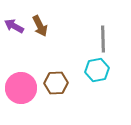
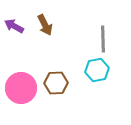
brown arrow: moved 5 px right, 1 px up
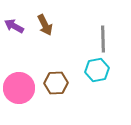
pink circle: moved 2 px left
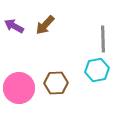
brown arrow: rotated 70 degrees clockwise
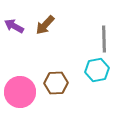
gray line: moved 1 px right
pink circle: moved 1 px right, 4 px down
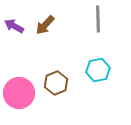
gray line: moved 6 px left, 20 px up
cyan hexagon: moved 1 px right
brown hexagon: rotated 20 degrees counterclockwise
pink circle: moved 1 px left, 1 px down
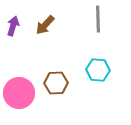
purple arrow: moved 1 px left; rotated 78 degrees clockwise
cyan hexagon: rotated 15 degrees clockwise
brown hexagon: rotated 20 degrees clockwise
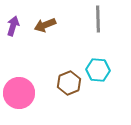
brown arrow: rotated 25 degrees clockwise
brown hexagon: moved 13 px right; rotated 20 degrees counterclockwise
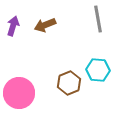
gray line: rotated 8 degrees counterclockwise
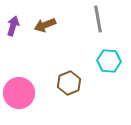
cyan hexagon: moved 11 px right, 9 px up
